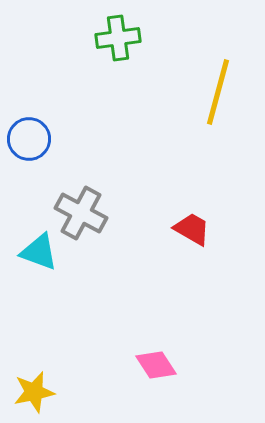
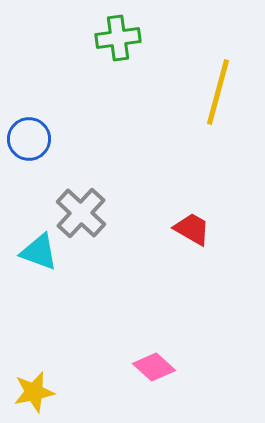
gray cross: rotated 15 degrees clockwise
pink diamond: moved 2 px left, 2 px down; rotated 15 degrees counterclockwise
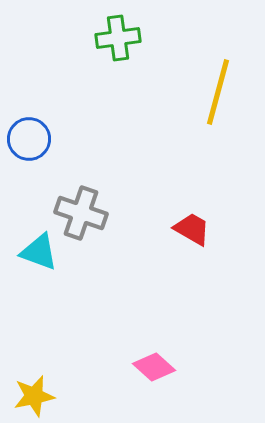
gray cross: rotated 24 degrees counterclockwise
yellow star: moved 4 px down
